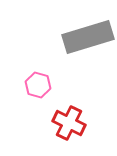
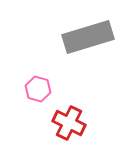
pink hexagon: moved 4 px down
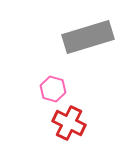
pink hexagon: moved 15 px right
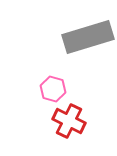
red cross: moved 2 px up
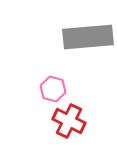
gray rectangle: rotated 12 degrees clockwise
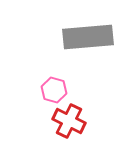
pink hexagon: moved 1 px right, 1 px down
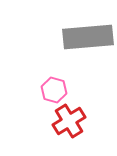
red cross: rotated 32 degrees clockwise
